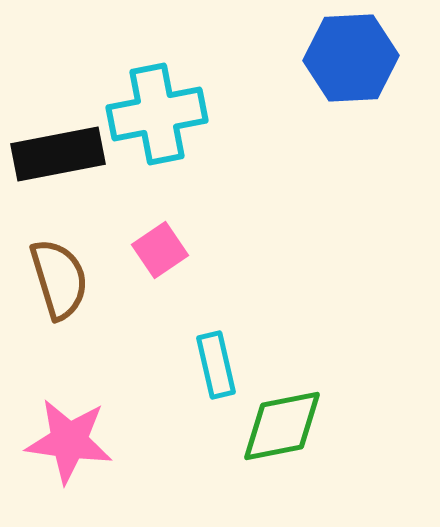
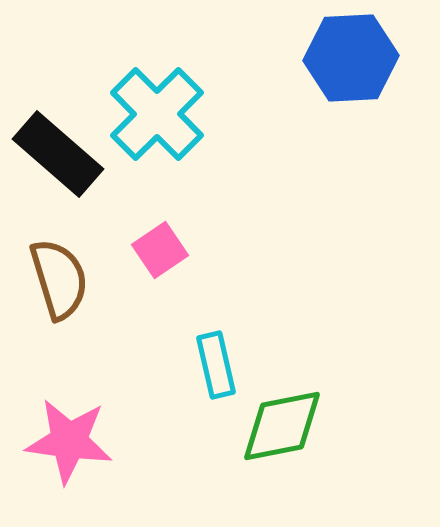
cyan cross: rotated 34 degrees counterclockwise
black rectangle: rotated 52 degrees clockwise
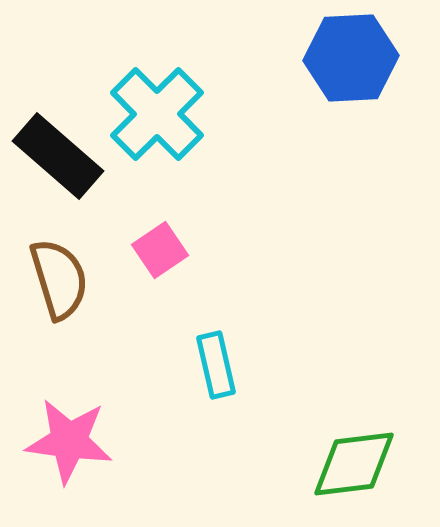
black rectangle: moved 2 px down
green diamond: moved 72 px right, 38 px down; rotated 4 degrees clockwise
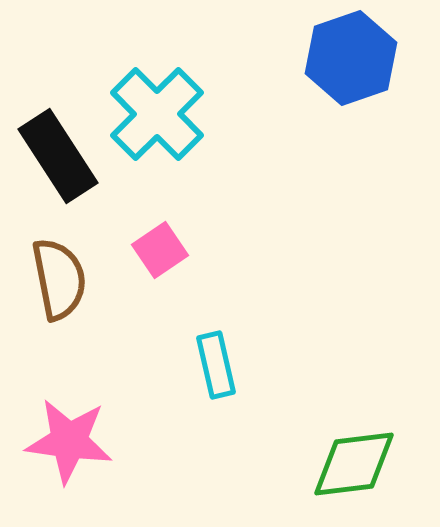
blue hexagon: rotated 16 degrees counterclockwise
black rectangle: rotated 16 degrees clockwise
brown semicircle: rotated 6 degrees clockwise
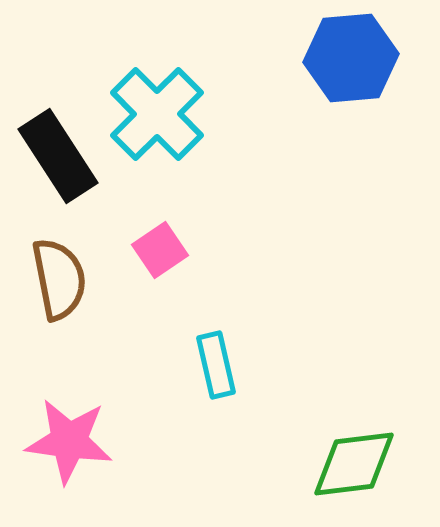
blue hexagon: rotated 14 degrees clockwise
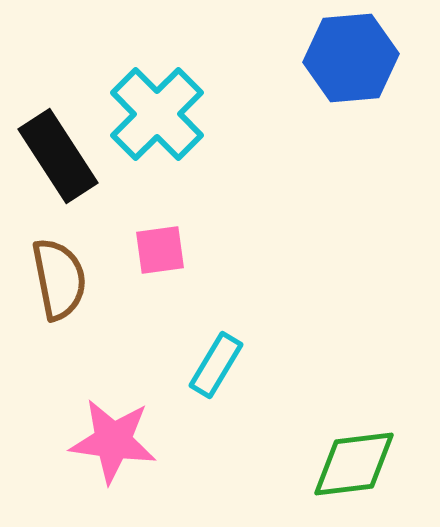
pink square: rotated 26 degrees clockwise
cyan rectangle: rotated 44 degrees clockwise
pink star: moved 44 px right
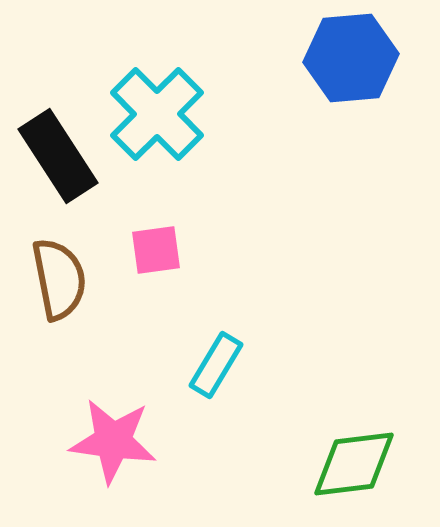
pink square: moved 4 px left
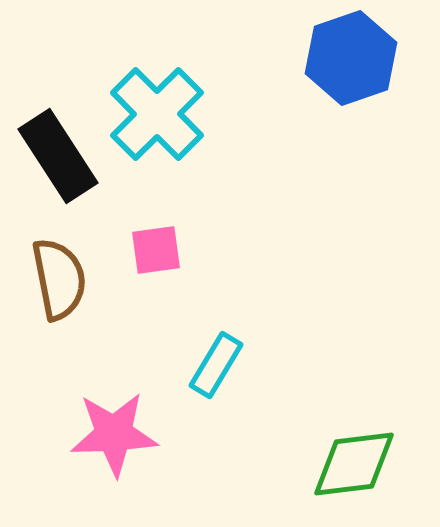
blue hexagon: rotated 14 degrees counterclockwise
pink star: moved 1 px right, 7 px up; rotated 10 degrees counterclockwise
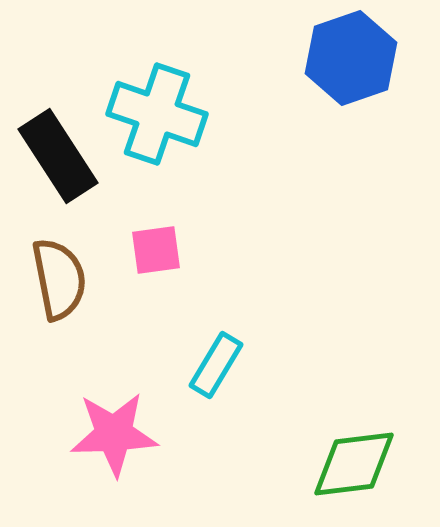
cyan cross: rotated 26 degrees counterclockwise
